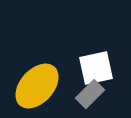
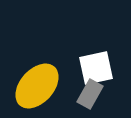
gray rectangle: rotated 16 degrees counterclockwise
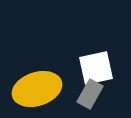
yellow ellipse: moved 3 px down; rotated 30 degrees clockwise
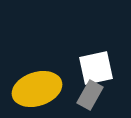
gray rectangle: moved 1 px down
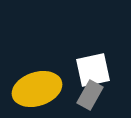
white square: moved 3 px left, 2 px down
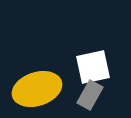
white square: moved 3 px up
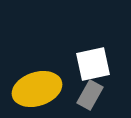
white square: moved 3 px up
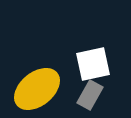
yellow ellipse: rotated 21 degrees counterclockwise
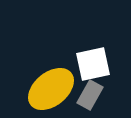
yellow ellipse: moved 14 px right
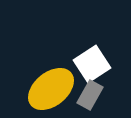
white square: moved 1 px left; rotated 21 degrees counterclockwise
